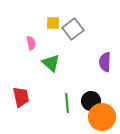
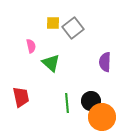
gray square: moved 1 px up
pink semicircle: moved 3 px down
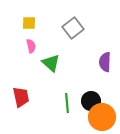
yellow square: moved 24 px left
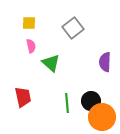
red trapezoid: moved 2 px right
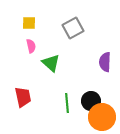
gray square: rotated 10 degrees clockwise
